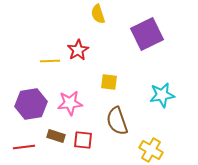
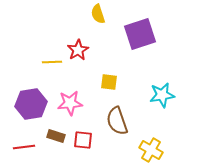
purple square: moved 7 px left; rotated 8 degrees clockwise
yellow line: moved 2 px right, 1 px down
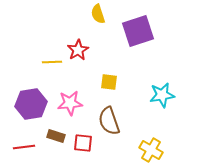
purple square: moved 2 px left, 3 px up
brown semicircle: moved 8 px left
red square: moved 3 px down
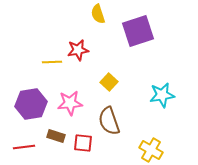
red star: rotated 20 degrees clockwise
yellow square: rotated 36 degrees clockwise
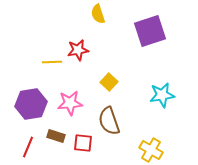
purple square: moved 12 px right
red line: moved 4 px right; rotated 60 degrees counterclockwise
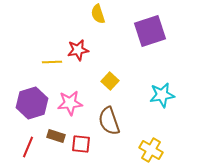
yellow square: moved 1 px right, 1 px up
purple hexagon: moved 1 px right, 1 px up; rotated 8 degrees counterclockwise
red square: moved 2 px left, 1 px down
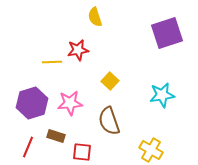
yellow semicircle: moved 3 px left, 3 px down
purple square: moved 17 px right, 2 px down
red square: moved 1 px right, 8 px down
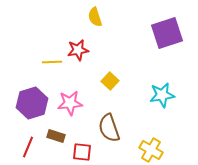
brown semicircle: moved 7 px down
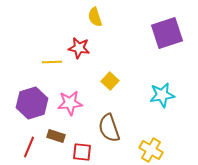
red star: moved 1 px right, 2 px up; rotated 20 degrees clockwise
red line: moved 1 px right
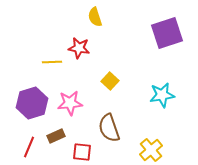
brown rectangle: rotated 42 degrees counterclockwise
yellow cross: rotated 20 degrees clockwise
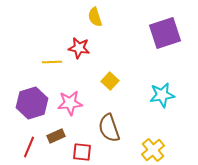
purple square: moved 2 px left
yellow cross: moved 2 px right
